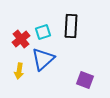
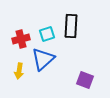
cyan square: moved 4 px right, 2 px down
red cross: rotated 24 degrees clockwise
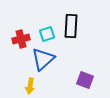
yellow arrow: moved 11 px right, 15 px down
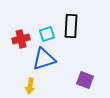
blue triangle: moved 1 px right; rotated 25 degrees clockwise
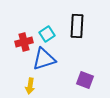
black rectangle: moved 6 px right
cyan square: rotated 14 degrees counterclockwise
red cross: moved 3 px right, 3 px down
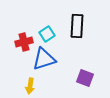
purple square: moved 2 px up
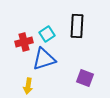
yellow arrow: moved 2 px left
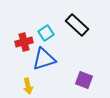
black rectangle: moved 1 px up; rotated 50 degrees counterclockwise
cyan square: moved 1 px left, 1 px up
purple square: moved 1 px left, 2 px down
yellow arrow: rotated 21 degrees counterclockwise
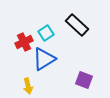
red cross: rotated 12 degrees counterclockwise
blue triangle: rotated 15 degrees counterclockwise
